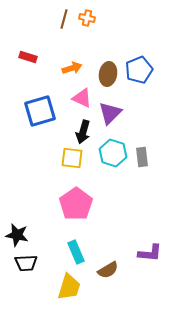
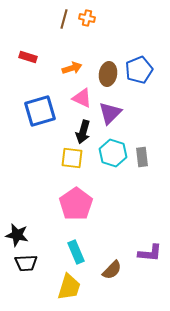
brown semicircle: moved 4 px right; rotated 15 degrees counterclockwise
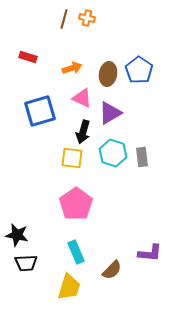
blue pentagon: rotated 16 degrees counterclockwise
purple triangle: rotated 15 degrees clockwise
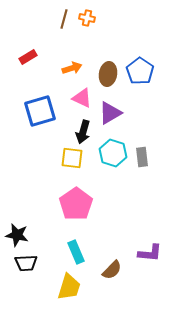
red rectangle: rotated 48 degrees counterclockwise
blue pentagon: moved 1 px right, 1 px down
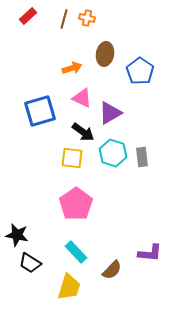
red rectangle: moved 41 px up; rotated 12 degrees counterclockwise
brown ellipse: moved 3 px left, 20 px up
black arrow: rotated 70 degrees counterclockwise
cyan rectangle: rotated 20 degrees counterclockwise
black trapezoid: moved 4 px right; rotated 35 degrees clockwise
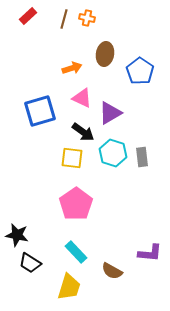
brown semicircle: moved 1 px down; rotated 75 degrees clockwise
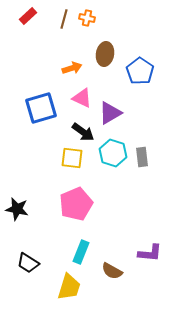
blue square: moved 1 px right, 3 px up
pink pentagon: rotated 12 degrees clockwise
black star: moved 26 px up
cyan rectangle: moved 5 px right; rotated 65 degrees clockwise
black trapezoid: moved 2 px left
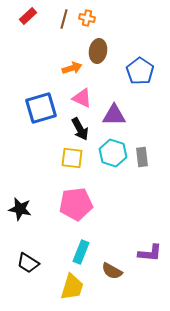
brown ellipse: moved 7 px left, 3 px up
purple triangle: moved 4 px right, 2 px down; rotated 30 degrees clockwise
black arrow: moved 3 px left, 3 px up; rotated 25 degrees clockwise
pink pentagon: rotated 16 degrees clockwise
black star: moved 3 px right
yellow trapezoid: moved 3 px right
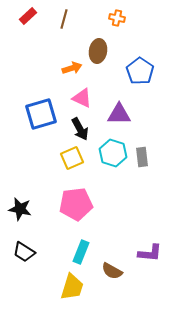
orange cross: moved 30 px right
blue square: moved 6 px down
purple triangle: moved 5 px right, 1 px up
yellow square: rotated 30 degrees counterclockwise
black trapezoid: moved 4 px left, 11 px up
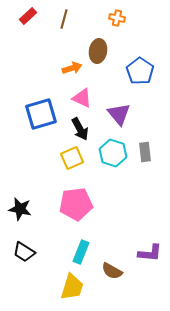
purple triangle: rotated 50 degrees clockwise
gray rectangle: moved 3 px right, 5 px up
